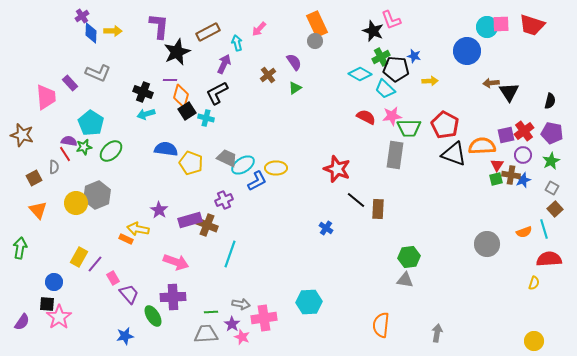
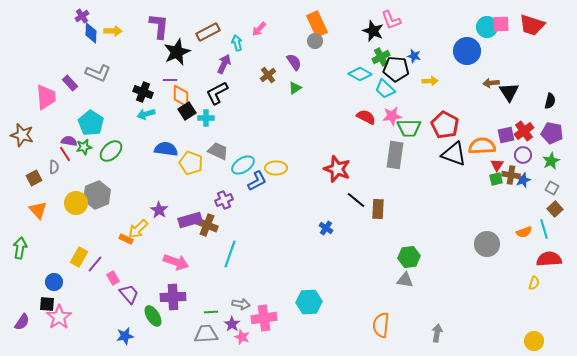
orange diamond at (181, 96): rotated 15 degrees counterclockwise
cyan cross at (206, 118): rotated 14 degrees counterclockwise
gray trapezoid at (227, 158): moved 9 px left, 7 px up
yellow arrow at (138, 229): rotated 55 degrees counterclockwise
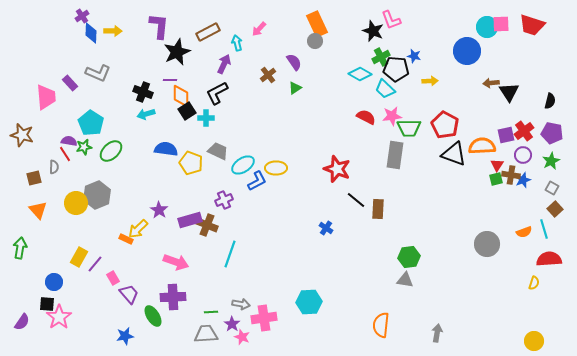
brown square at (34, 178): rotated 14 degrees clockwise
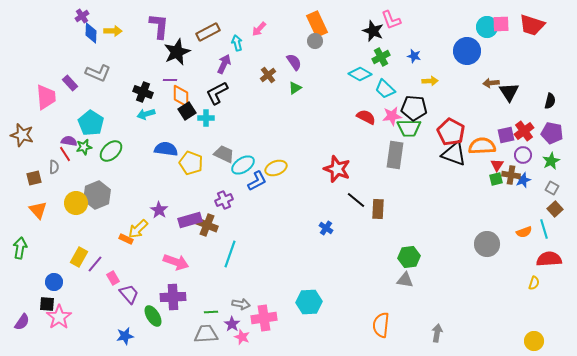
black pentagon at (396, 69): moved 18 px right, 39 px down
red pentagon at (445, 125): moved 6 px right, 7 px down
gray trapezoid at (218, 151): moved 6 px right, 3 px down
yellow ellipse at (276, 168): rotated 20 degrees counterclockwise
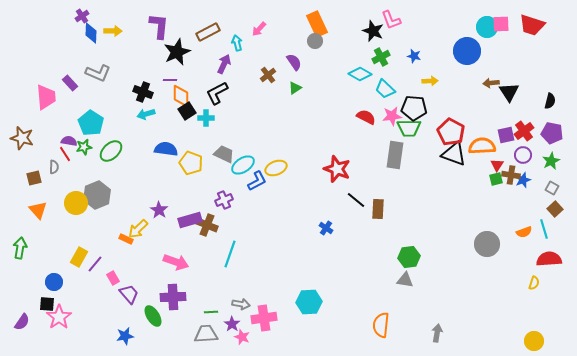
brown star at (22, 135): moved 3 px down
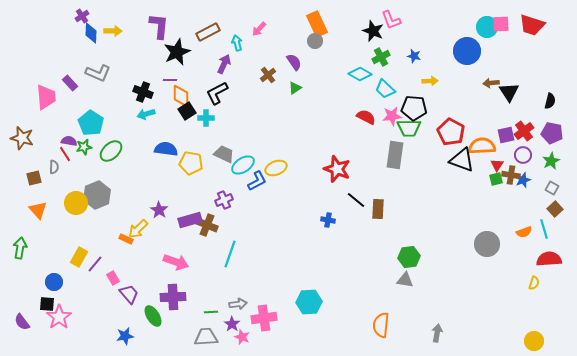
black triangle at (454, 154): moved 8 px right, 6 px down
yellow pentagon at (191, 163): rotated 10 degrees counterclockwise
blue cross at (326, 228): moved 2 px right, 8 px up; rotated 24 degrees counterclockwise
gray arrow at (241, 304): moved 3 px left; rotated 18 degrees counterclockwise
purple semicircle at (22, 322): rotated 108 degrees clockwise
gray trapezoid at (206, 334): moved 3 px down
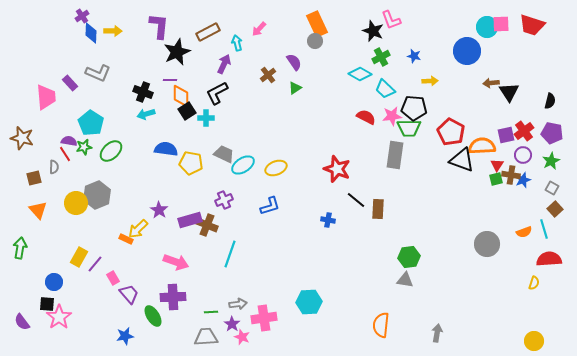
blue L-shape at (257, 181): moved 13 px right, 25 px down; rotated 10 degrees clockwise
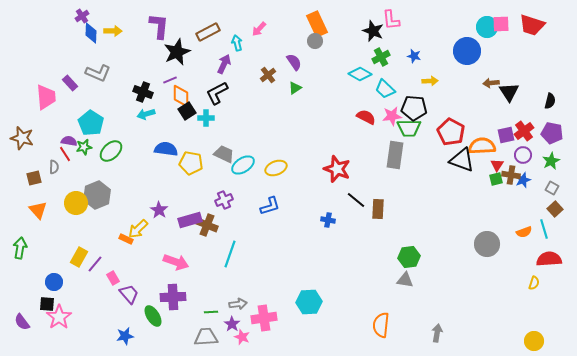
pink L-shape at (391, 20): rotated 15 degrees clockwise
purple line at (170, 80): rotated 24 degrees counterclockwise
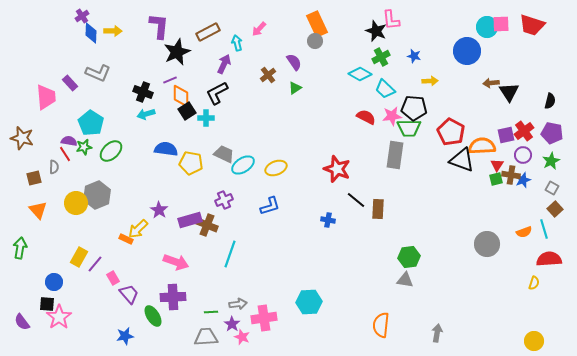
black star at (373, 31): moved 3 px right
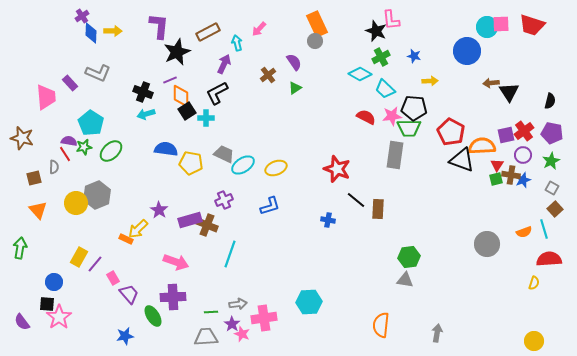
pink star at (242, 337): moved 3 px up
